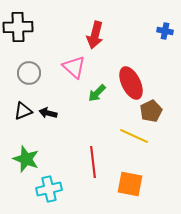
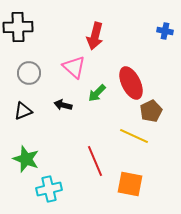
red arrow: moved 1 px down
black arrow: moved 15 px right, 8 px up
red line: moved 2 px right, 1 px up; rotated 16 degrees counterclockwise
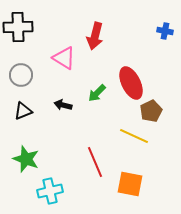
pink triangle: moved 10 px left, 9 px up; rotated 10 degrees counterclockwise
gray circle: moved 8 px left, 2 px down
red line: moved 1 px down
cyan cross: moved 1 px right, 2 px down
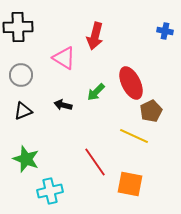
green arrow: moved 1 px left, 1 px up
red line: rotated 12 degrees counterclockwise
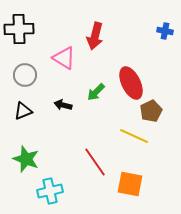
black cross: moved 1 px right, 2 px down
gray circle: moved 4 px right
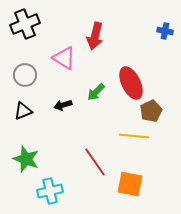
black cross: moved 6 px right, 5 px up; rotated 20 degrees counterclockwise
black arrow: rotated 30 degrees counterclockwise
yellow line: rotated 20 degrees counterclockwise
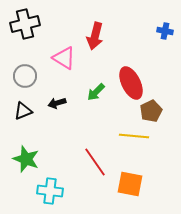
black cross: rotated 8 degrees clockwise
gray circle: moved 1 px down
black arrow: moved 6 px left, 2 px up
cyan cross: rotated 20 degrees clockwise
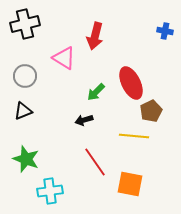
black arrow: moved 27 px right, 17 px down
cyan cross: rotated 15 degrees counterclockwise
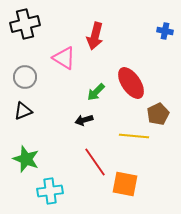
gray circle: moved 1 px down
red ellipse: rotated 8 degrees counterclockwise
brown pentagon: moved 7 px right, 3 px down
orange square: moved 5 px left
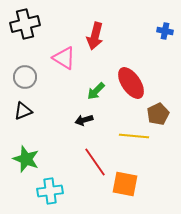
green arrow: moved 1 px up
